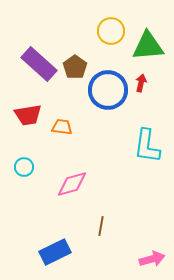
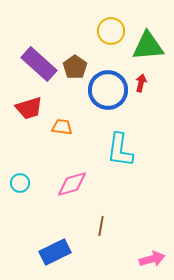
red trapezoid: moved 1 px right, 7 px up; rotated 8 degrees counterclockwise
cyan L-shape: moved 27 px left, 4 px down
cyan circle: moved 4 px left, 16 px down
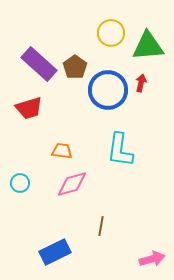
yellow circle: moved 2 px down
orange trapezoid: moved 24 px down
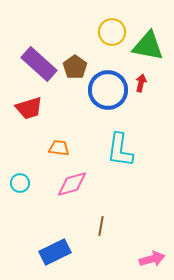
yellow circle: moved 1 px right, 1 px up
green triangle: rotated 16 degrees clockwise
orange trapezoid: moved 3 px left, 3 px up
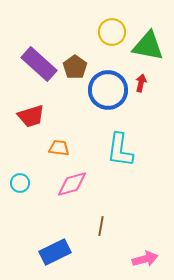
red trapezoid: moved 2 px right, 8 px down
pink arrow: moved 7 px left
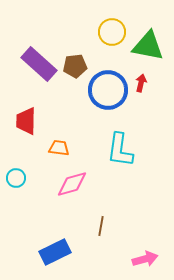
brown pentagon: moved 1 px up; rotated 30 degrees clockwise
red trapezoid: moved 5 px left, 5 px down; rotated 108 degrees clockwise
cyan circle: moved 4 px left, 5 px up
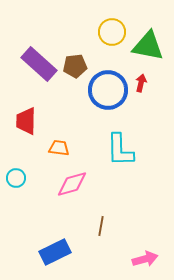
cyan L-shape: rotated 9 degrees counterclockwise
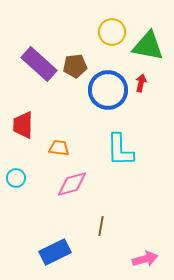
red trapezoid: moved 3 px left, 4 px down
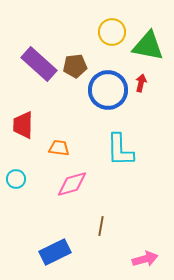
cyan circle: moved 1 px down
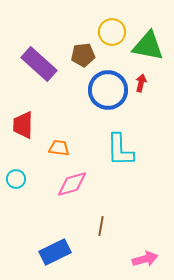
brown pentagon: moved 8 px right, 11 px up
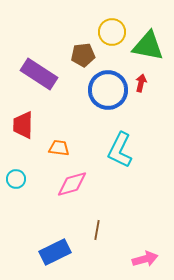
purple rectangle: moved 10 px down; rotated 9 degrees counterclockwise
cyan L-shape: rotated 27 degrees clockwise
brown line: moved 4 px left, 4 px down
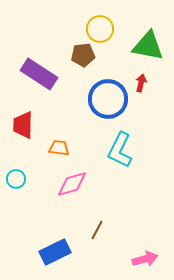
yellow circle: moved 12 px left, 3 px up
blue circle: moved 9 px down
brown line: rotated 18 degrees clockwise
